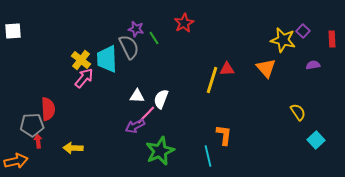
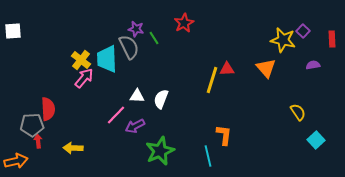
pink line: moved 30 px left
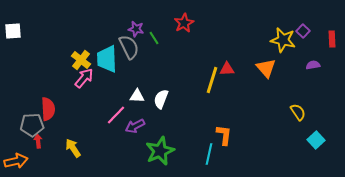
yellow arrow: rotated 54 degrees clockwise
cyan line: moved 1 px right, 2 px up; rotated 25 degrees clockwise
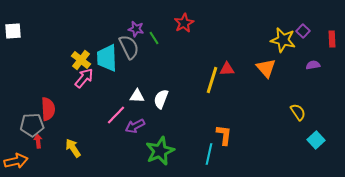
cyan trapezoid: moved 1 px up
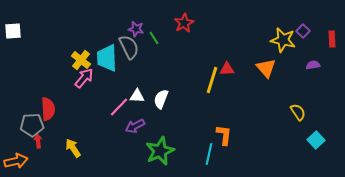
pink line: moved 3 px right, 8 px up
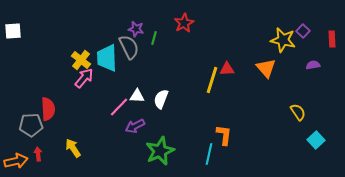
green line: rotated 48 degrees clockwise
gray pentagon: moved 1 px left
red arrow: moved 13 px down
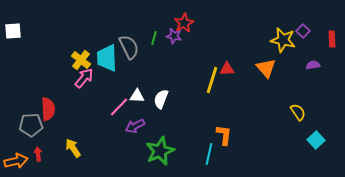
purple star: moved 38 px right, 7 px down
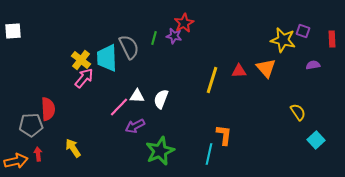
purple square: rotated 24 degrees counterclockwise
red triangle: moved 12 px right, 2 px down
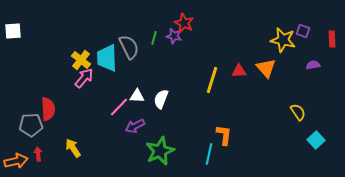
red star: rotated 18 degrees counterclockwise
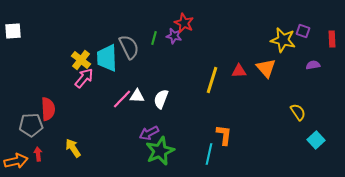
pink line: moved 3 px right, 8 px up
purple arrow: moved 14 px right, 7 px down
